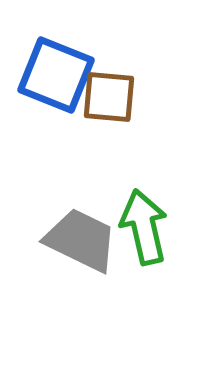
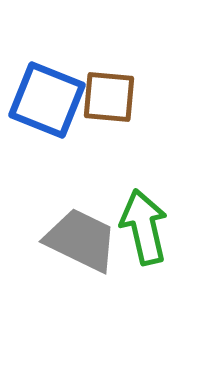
blue square: moved 9 px left, 25 px down
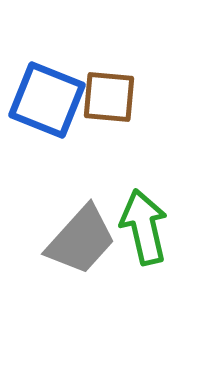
gray trapezoid: rotated 106 degrees clockwise
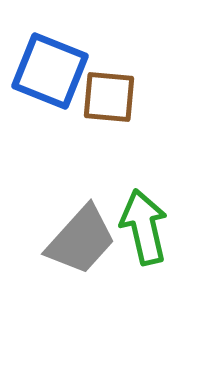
blue square: moved 3 px right, 29 px up
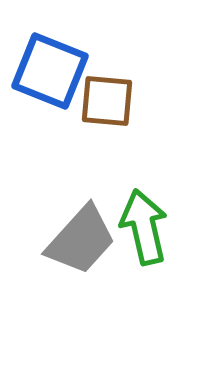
brown square: moved 2 px left, 4 px down
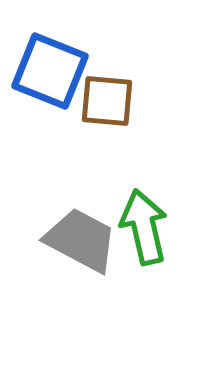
gray trapezoid: rotated 104 degrees counterclockwise
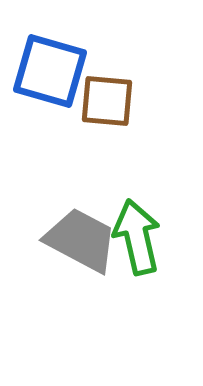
blue square: rotated 6 degrees counterclockwise
green arrow: moved 7 px left, 10 px down
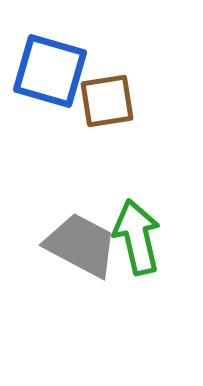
brown square: rotated 14 degrees counterclockwise
gray trapezoid: moved 5 px down
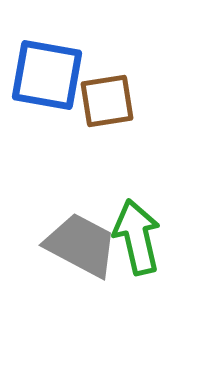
blue square: moved 3 px left, 4 px down; rotated 6 degrees counterclockwise
